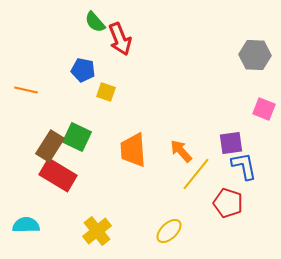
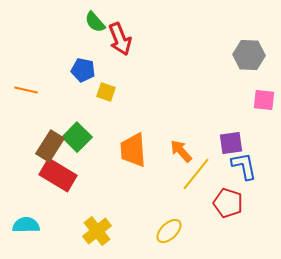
gray hexagon: moved 6 px left
pink square: moved 9 px up; rotated 15 degrees counterclockwise
green square: rotated 20 degrees clockwise
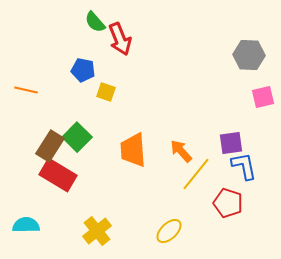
pink square: moved 1 px left, 3 px up; rotated 20 degrees counterclockwise
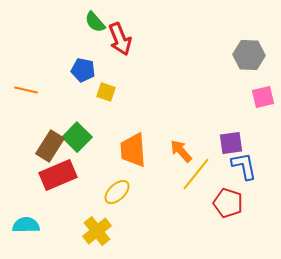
red rectangle: rotated 54 degrees counterclockwise
yellow ellipse: moved 52 px left, 39 px up
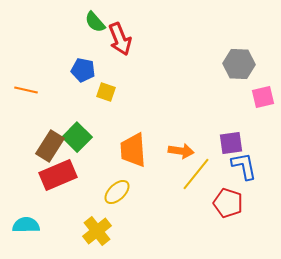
gray hexagon: moved 10 px left, 9 px down
orange arrow: rotated 140 degrees clockwise
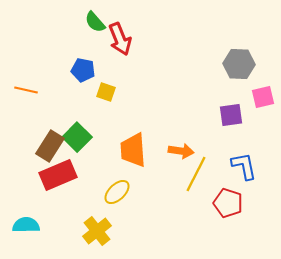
purple square: moved 28 px up
yellow line: rotated 12 degrees counterclockwise
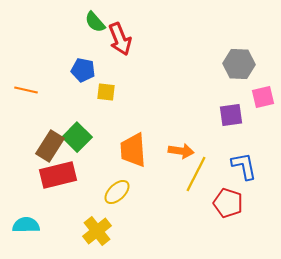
yellow square: rotated 12 degrees counterclockwise
red rectangle: rotated 9 degrees clockwise
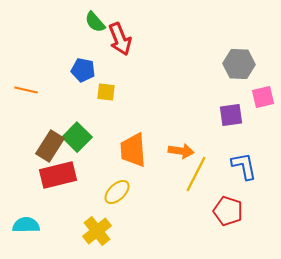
red pentagon: moved 8 px down
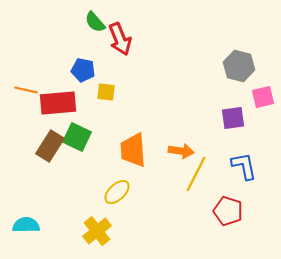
gray hexagon: moved 2 px down; rotated 12 degrees clockwise
purple square: moved 2 px right, 3 px down
green square: rotated 20 degrees counterclockwise
red rectangle: moved 72 px up; rotated 9 degrees clockwise
